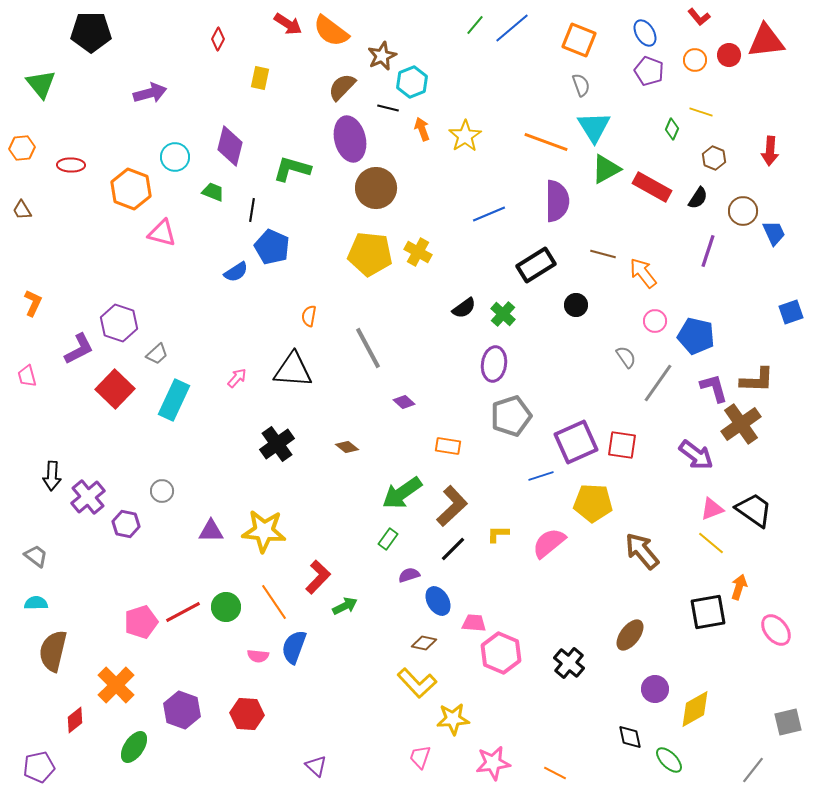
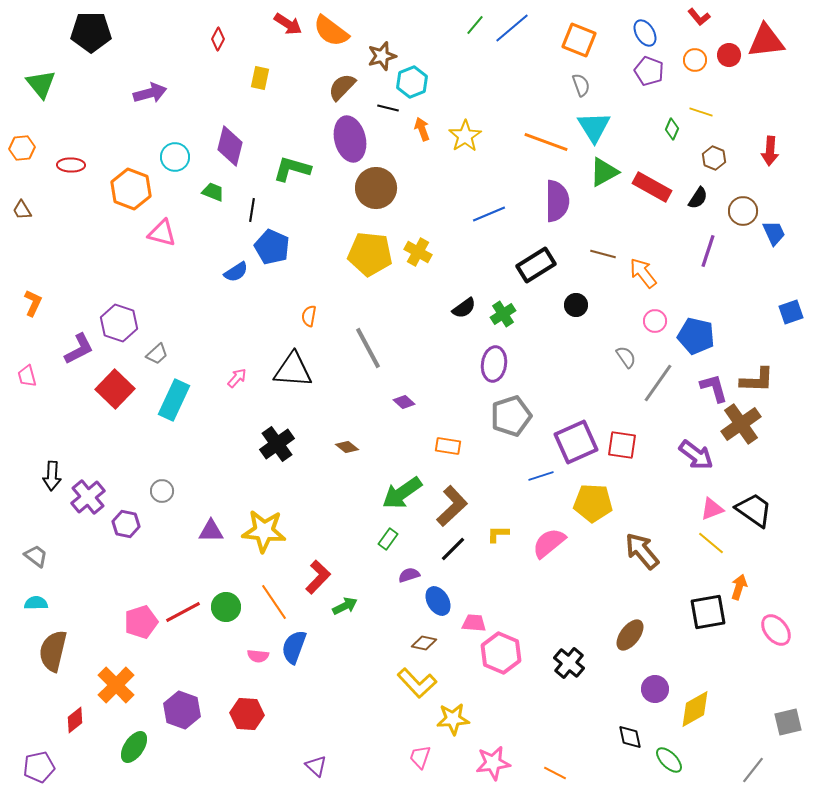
brown star at (382, 56): rotated 8 degrees clockwise
green triangle at (606, 169): moved 2 px left, 3 px down
green cross at (503, 314): rotated 15 degrees clockwise
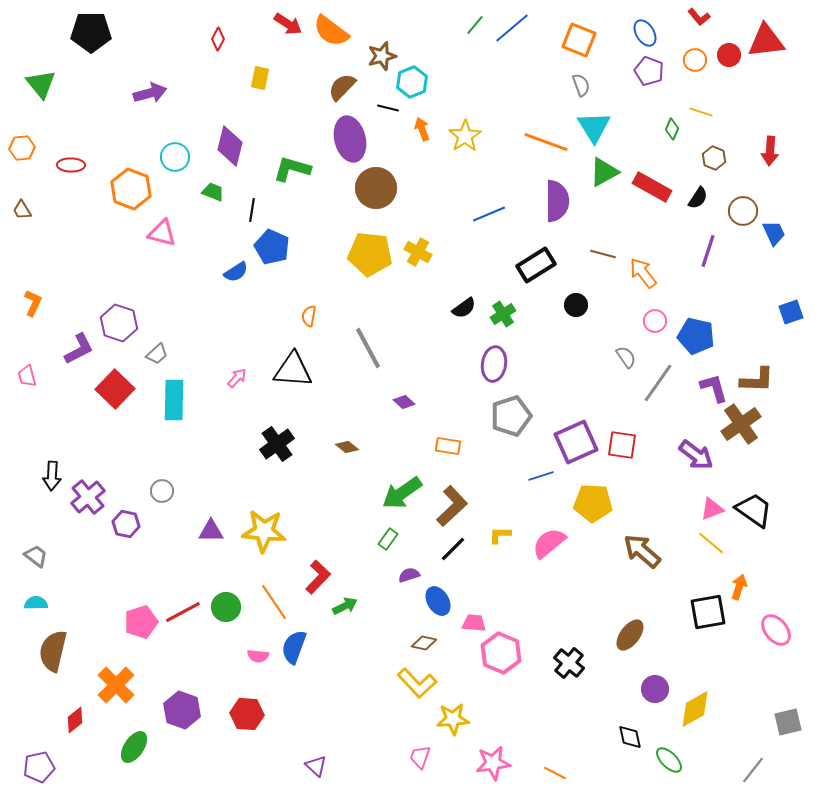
cyan rectangle at (174, 400): rotated 24 degrees counterclockwise
yellow L-shape at (498, 534): moved 2 px right, 1 px down
brown arrow at (642, 551): rotated 9 degrees counterclockwise
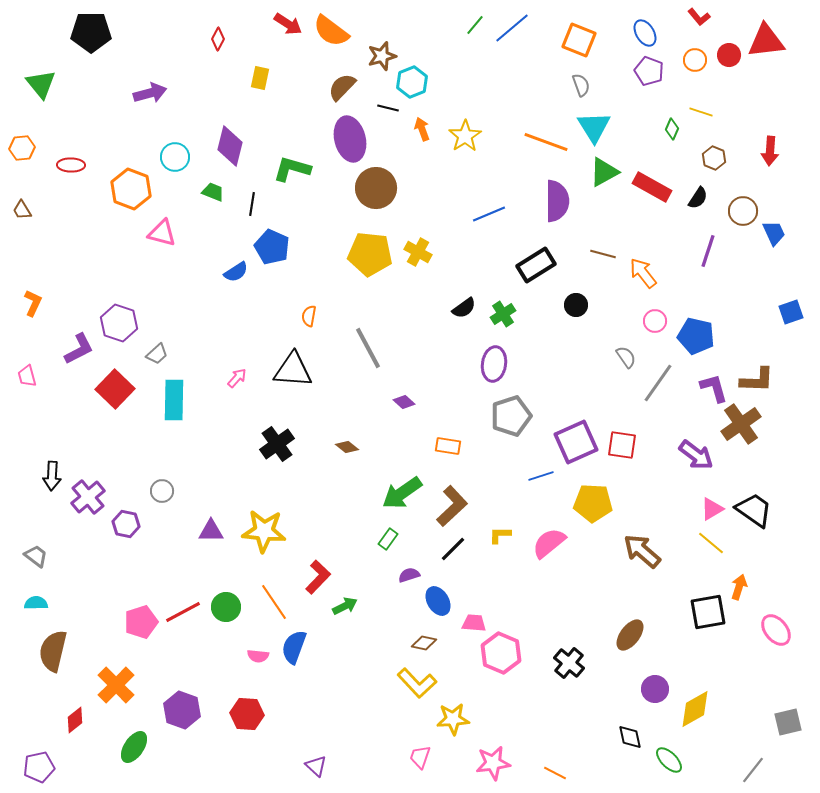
black line at (252, 210): moved 6 px up
pink triangle at (712, 509): rotated 10 degrees counterclockwise
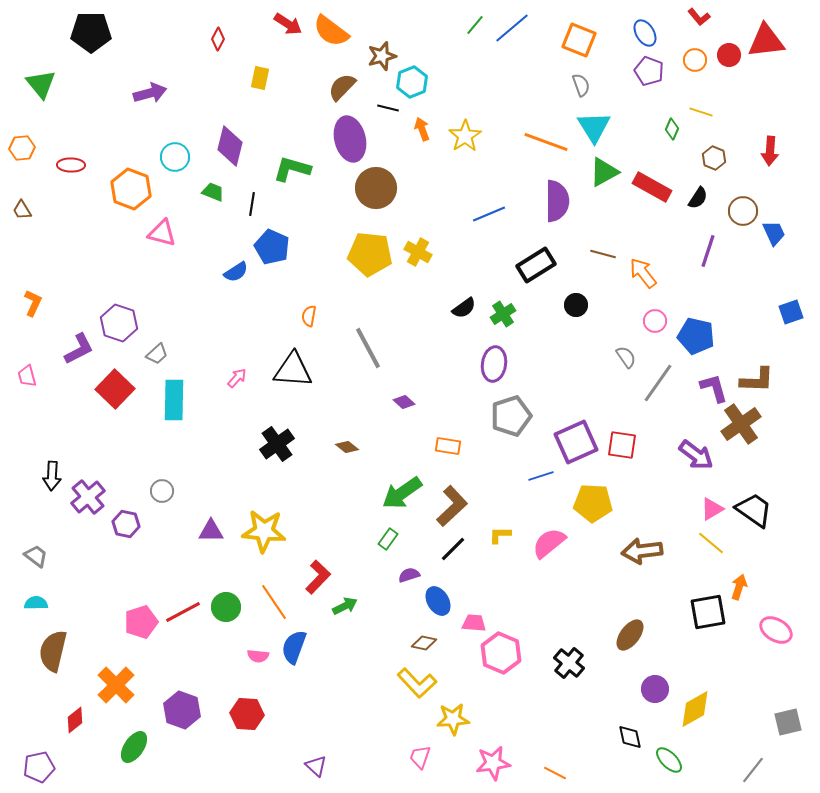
brown arrow at (642, 551): rotated 48 degrees counterclockwise
pink ellipse at (776, 630): rotated 20 degrees counterclockwise
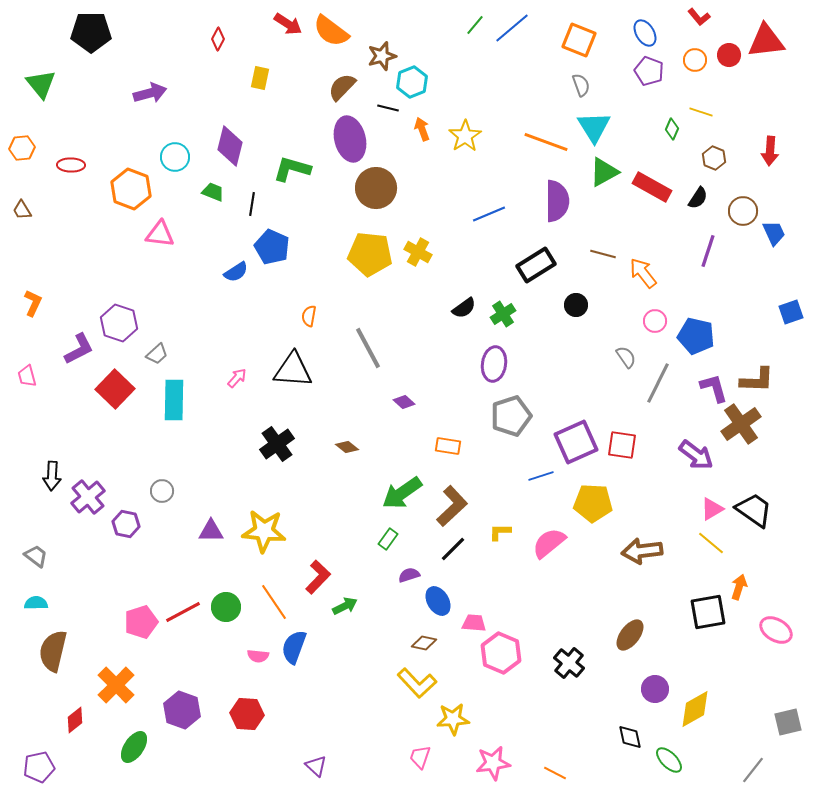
pink triangle at (162, 233): moved 2 px left, 1 px down; rotated 8 degrees counterclockwise
gray line at (658, 383): rotated 9 degrees counterclockwise
yellow L-shape at (500, 535): moved 3 px up
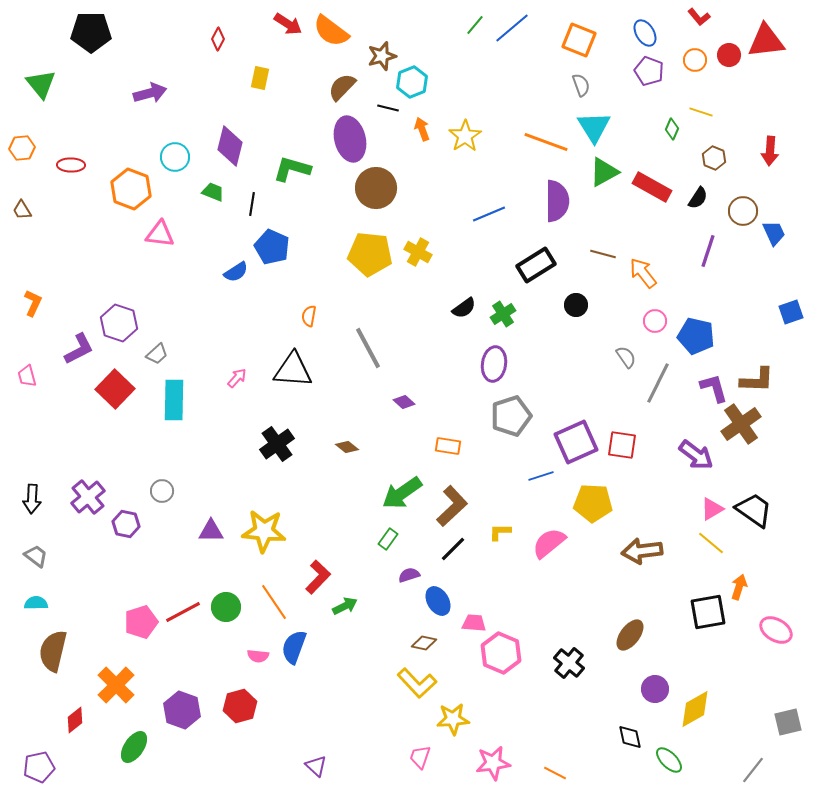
black arrow at (52, 476): moved 20 px left, 23 px down
red hexagon at (247, 714): moved 7 px left, 8 px up; rotated 20 degrees counterclockwise
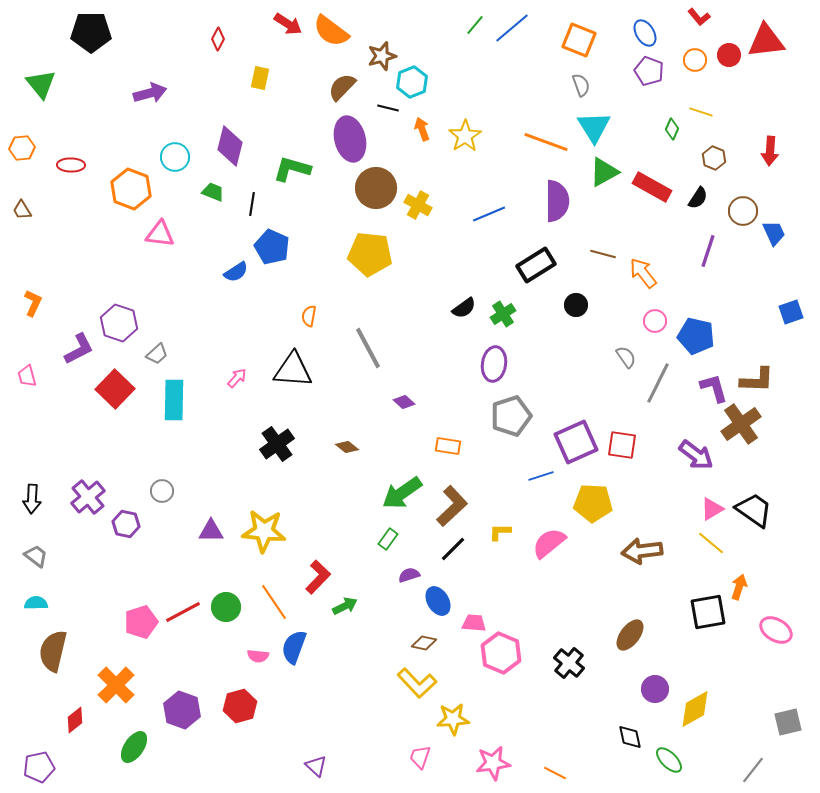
yellow cross at (418, 252): moved 47 px up
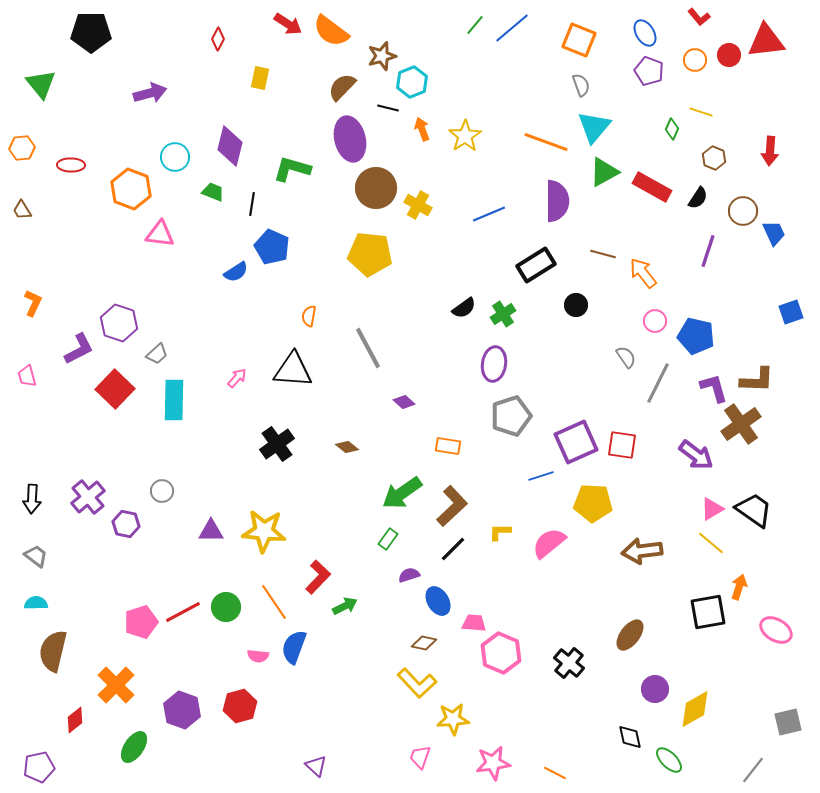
cyan triangle at (594, 127): rotated 12 degrees clockwise
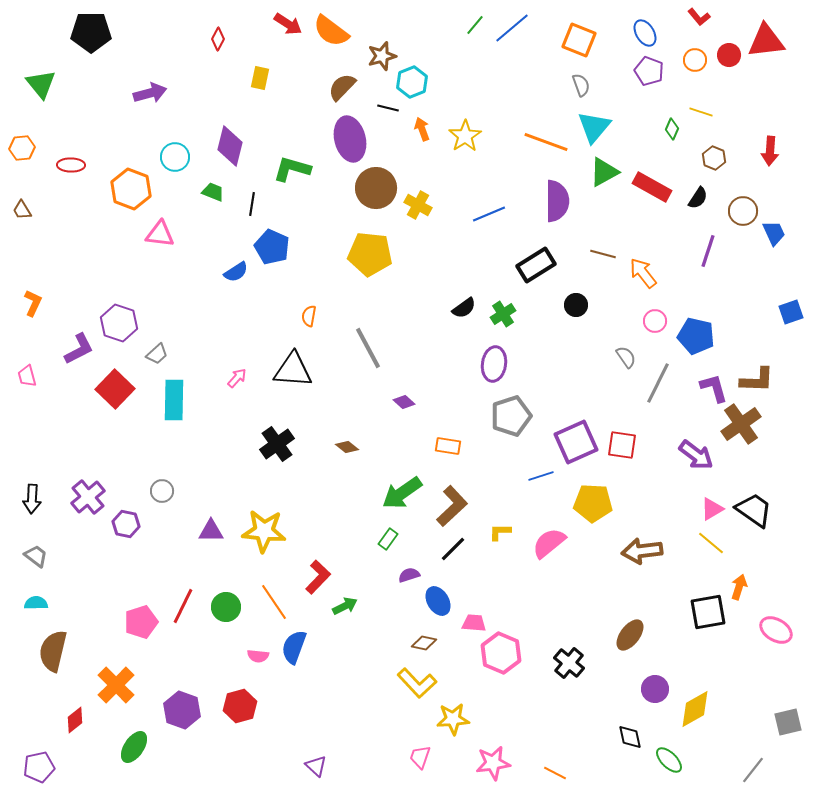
red line at (183, 612): moved 6 px up; rotated 36 degrees counterclockwise
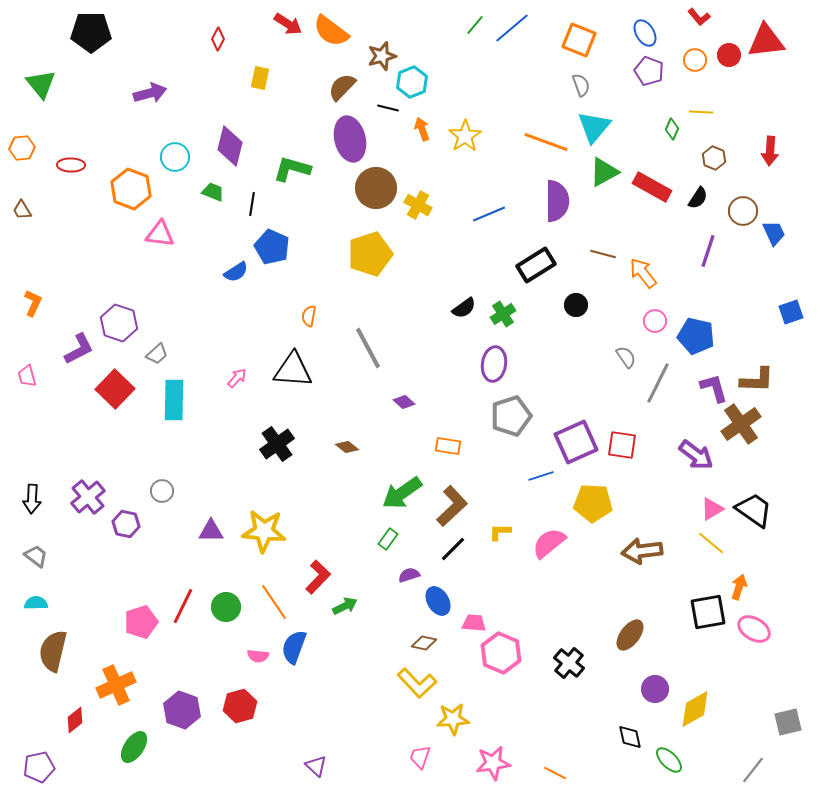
yellow line at (701, 112): rotated 15 degrees counterclockwise
yellow pentagon at (370, 254): rotated 24 degrees counterclockwise
pink ellipse at (776, 630): moved 22 px left, 1 px up
orange cross at (116, 685): rotated 21 degrees clockwise
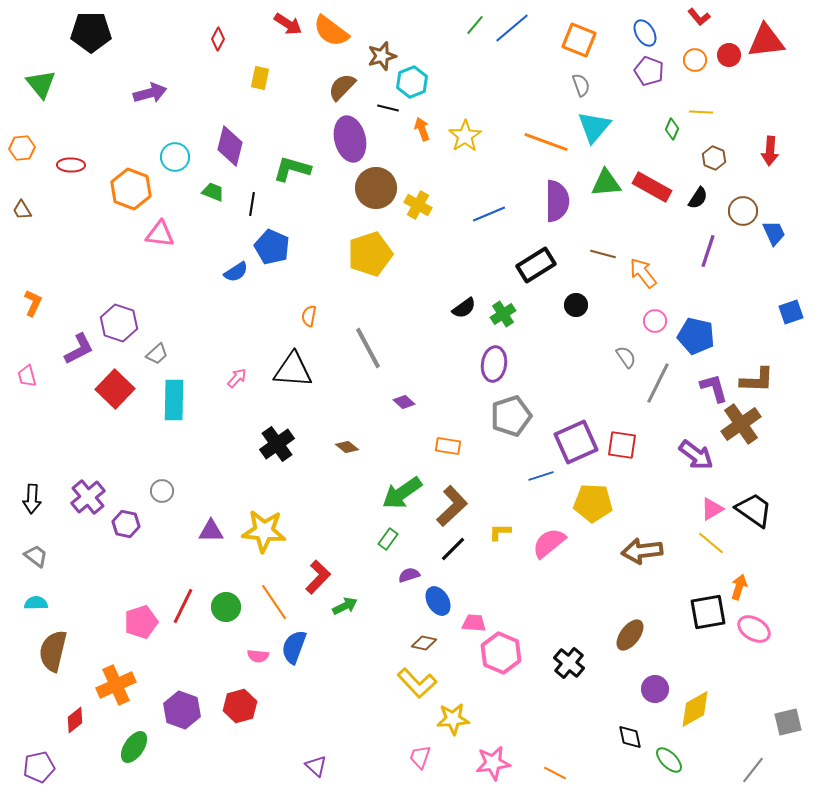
green triangle at (604, 172): moved 2 px right, 11 px down; rotated 24 degrees clockwise
